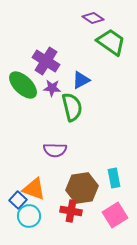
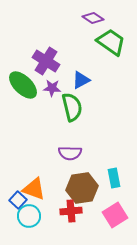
purple semicircle: moved 15 px right, 3 px down
red cross: rotated 15 degrees counterclockwise
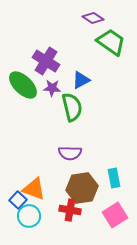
red cross: moved 1 px left, 1 px up; rotated 15 degrees clockwise
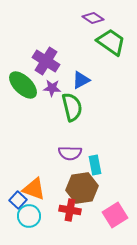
cyan rectangle: moved 19 px left, 13 px up
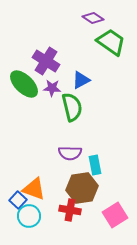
green ellipse: moved 1 px right, 1 px up
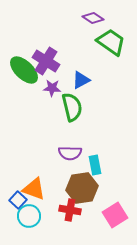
green ellipse: moved 14 px up
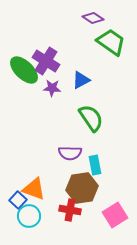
green semicircle: moved 19 px right, 11 px down; rotated 20 degrees counterclockwise
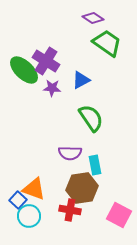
green trapezoid: moved 4 px left, 1 px down
pink square: moved 4 px right; rotated 30 degrees counterclockwise
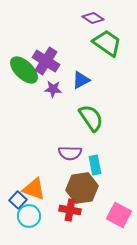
purple star: moved 1 px right, 1 px down
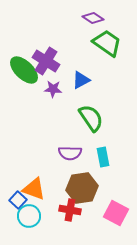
cyan rectangle: moved 8 px right, 8 px up
pink square: moved 3 px left, 2 px up
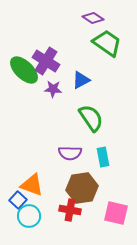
orange triangle: moved 2 px left, 4 px up
pink square: rotated 15 degrees counterclockwise
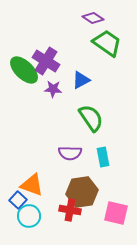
brown hexagon: moved 4 px down
